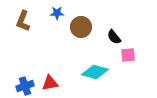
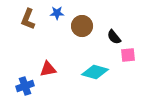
brown L-shape: moved 5 px right, 2 px up
brown circle: moved 1 px right, 1 px up
red triangle: moved 2 px left, 14 px up
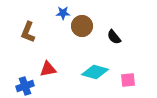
blue star: moved 6 px right
brown L-shape: moved 13 px down
pink square: moved 25 px down
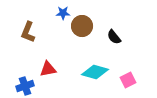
pink square: rotated 21 degrees counterclockwise
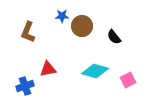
blue star: moved 1 px left, 3 px down
cyan diamond: moved 1 px up
